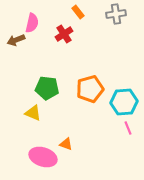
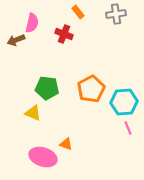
red cross: rotated 36 degrees counterclockwise
orange pentagon: moved 1 px right; rotated 12 degrees counterclockwise
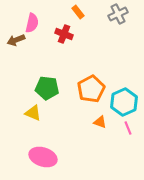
gray cross: moved 2 px right; rotated 18 degrees counterclockwise
cyan hexagon: rotated 20 degrees counterclockwise
orange triangle: moved 34 px right, 22 px up
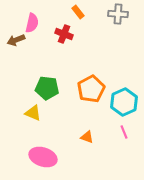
gray cross: rotated 30 degrees clockwise
orange triangle: moved 13 px left, 15 px down
pink line: moved 4 px left, 4 px down
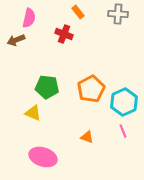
pink semicircle: moved 3 px left, 5 px up
green pentagon: moved 1 px up
pink line: moved 1 px left, 1 px up
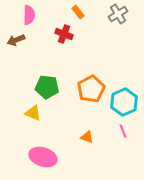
gray cross: rotated 36 degrees counterclockwise
pink semicircle: moved 3 px up; rotated 12 degrees counterclockwise
